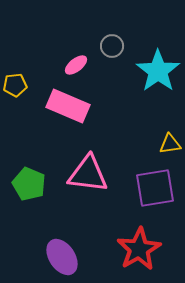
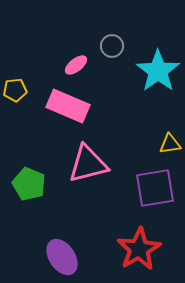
yellow pentagon: moved 5 px down
pink triangle: moved 10 px up; rotated 21 degrees counterclockwise
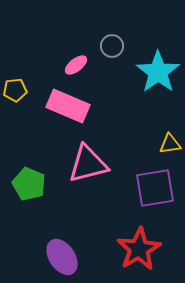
cyan star: moved 1 px down
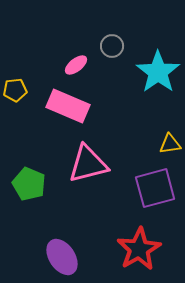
purple square: rotated 6 degrees counterclockwise
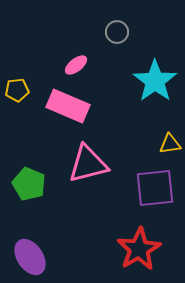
gray circle: moved 5 px right, 14 px up
cyan star: moved 3 px left, 9 px down
yellow pentagon: moved 2 px right
purple square: rotated 9 degrees clockwise
purple ellipse: moved 32 px left
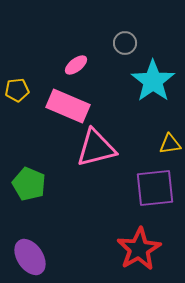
gray circle: moved 8 px right, 11 px down
cyan star: moved 2 px left
pink triangle: moved 8 px right, 16 px up
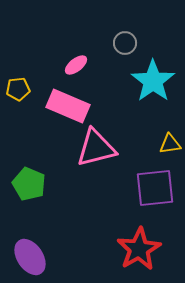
yellow pentagon: moved 1 px right, 1 px up
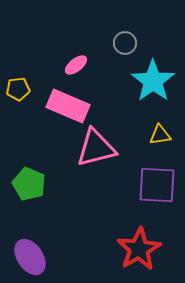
yellow triangle: moved 10 px left, 9 px up
purple square: moved 2 px right, 3 px up; rotated 9 degrees clockwise
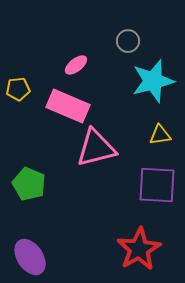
gray circle: moved 3 px right, 2 px up
cyan star: rotated 21 degrees clockwise
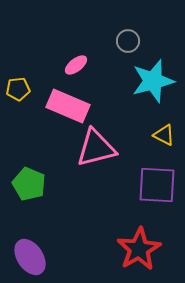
yellow triangle: moved 4 px right; rotated 35 degrees clockwise
